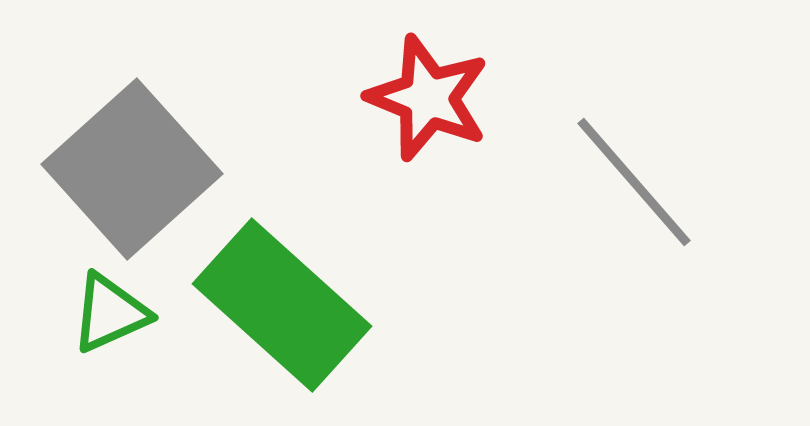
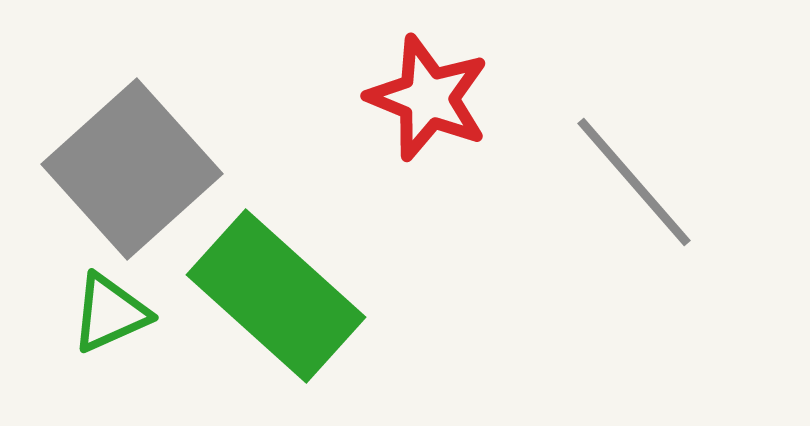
green rectangle: moved 6 px left, 9 px up
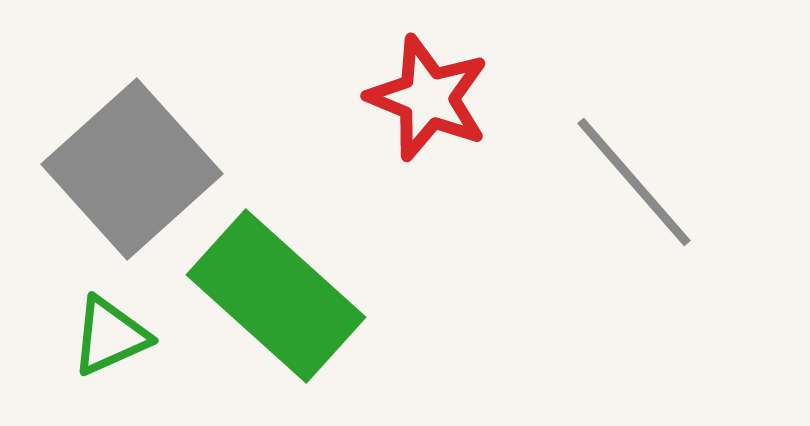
green triangle: moved 23 px down
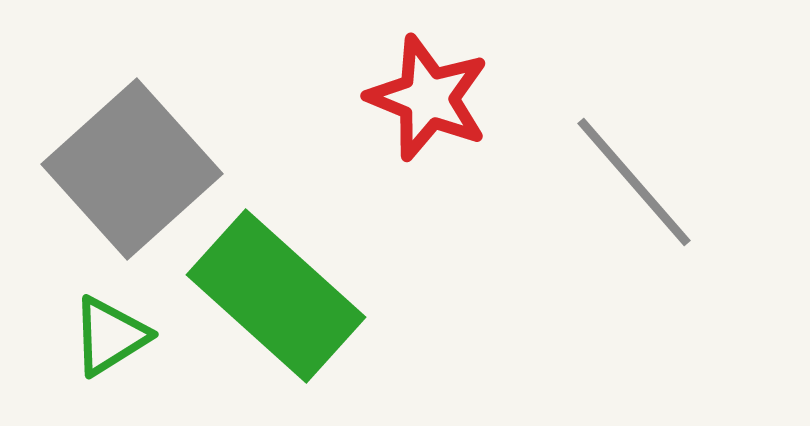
green triangle: rotated 8 degrees counterclockwise
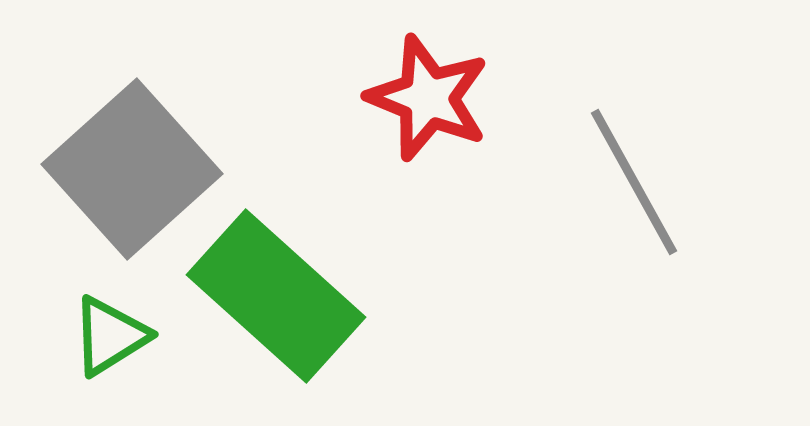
gray line: rotated 12 degrees clockwise
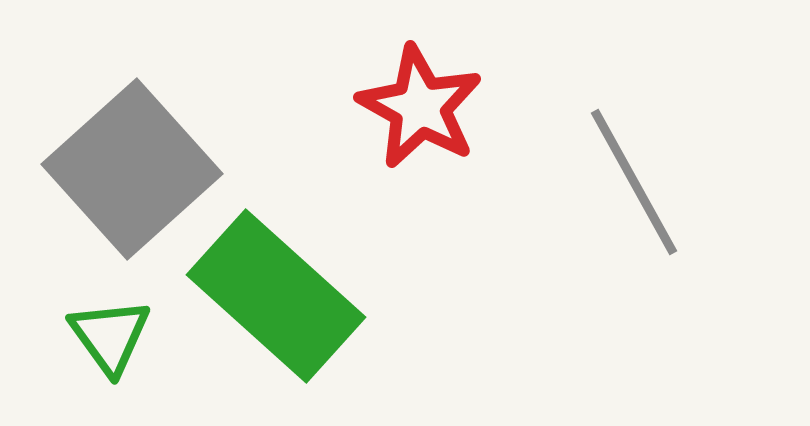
red star: moved 8 px left, 9 px down; rotated 7 degrees clockwise
green triangle: rotated 34 degrees counterclockwise
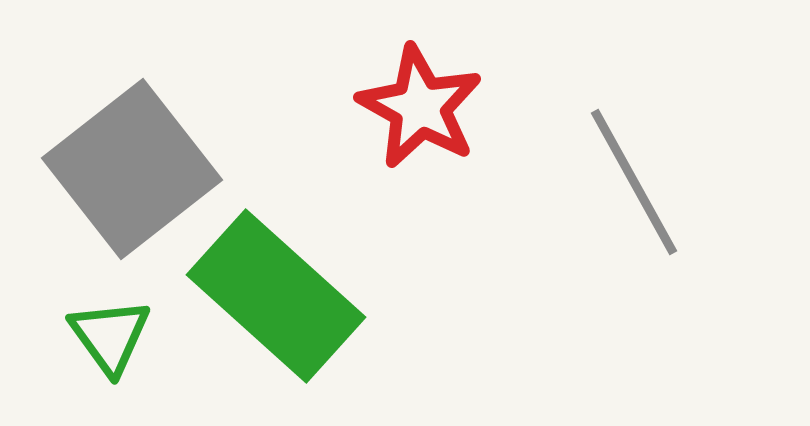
gray square: rotated 4 degrees clockwise
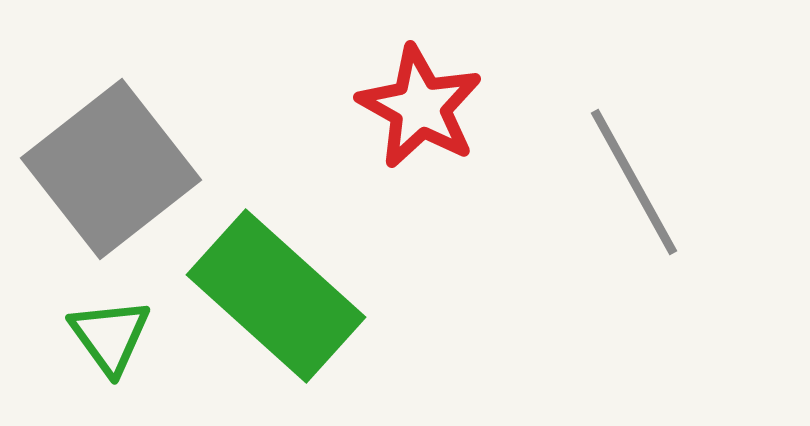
gray square: moved 21 px left
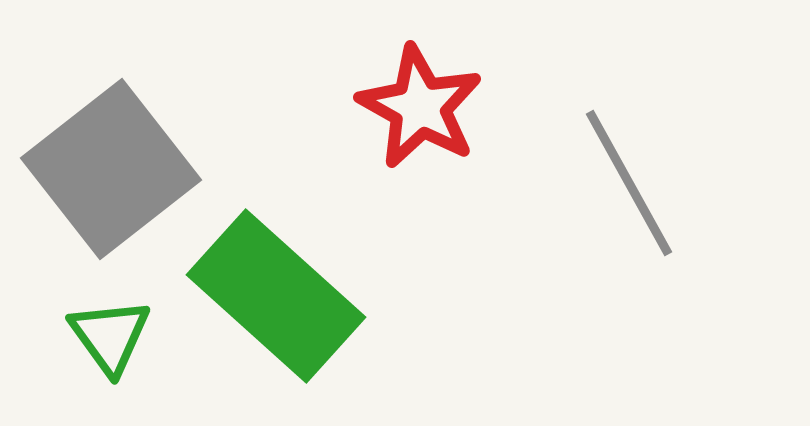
gray line: moved 5 px left, 1 px down
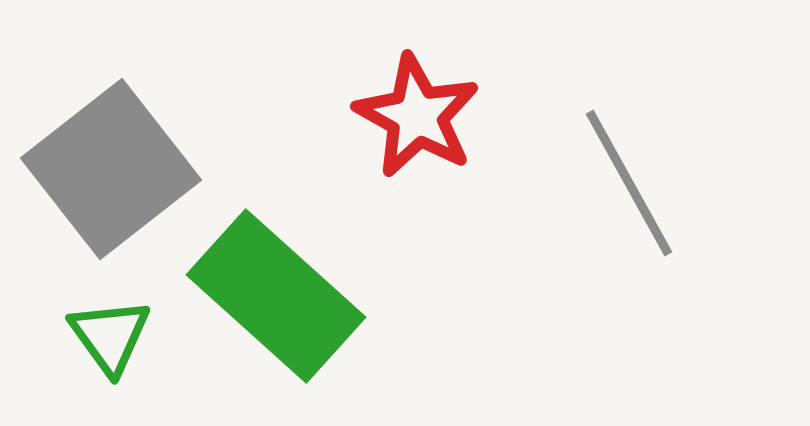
red star: moved 3 px left, 9 px down
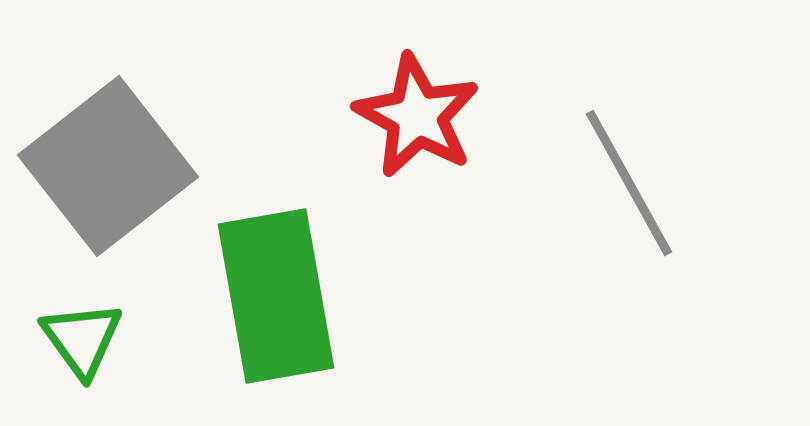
gray square: moved 3 px left, 3 px up
green rectangle: rotated 38 degrees clockwise
green triangle: moved 28 px left, 3 px down
